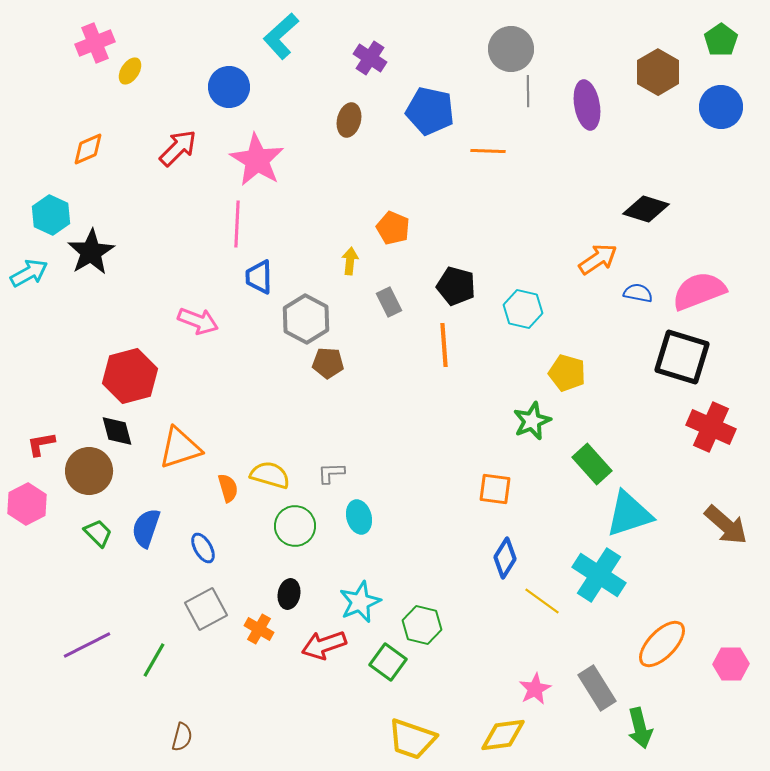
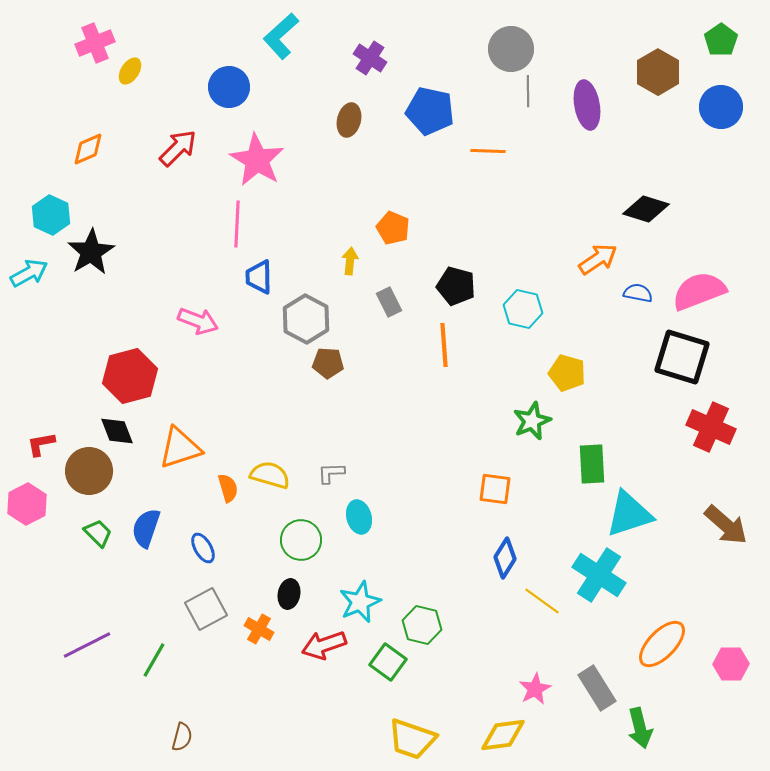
black diamond at (117, 431): rotated 6 degrees counterclockwise
green rectangle at (592, 464): rotated 39 degrees clockwise
green circle at (295, 526): moved 6 px right, 14 px down
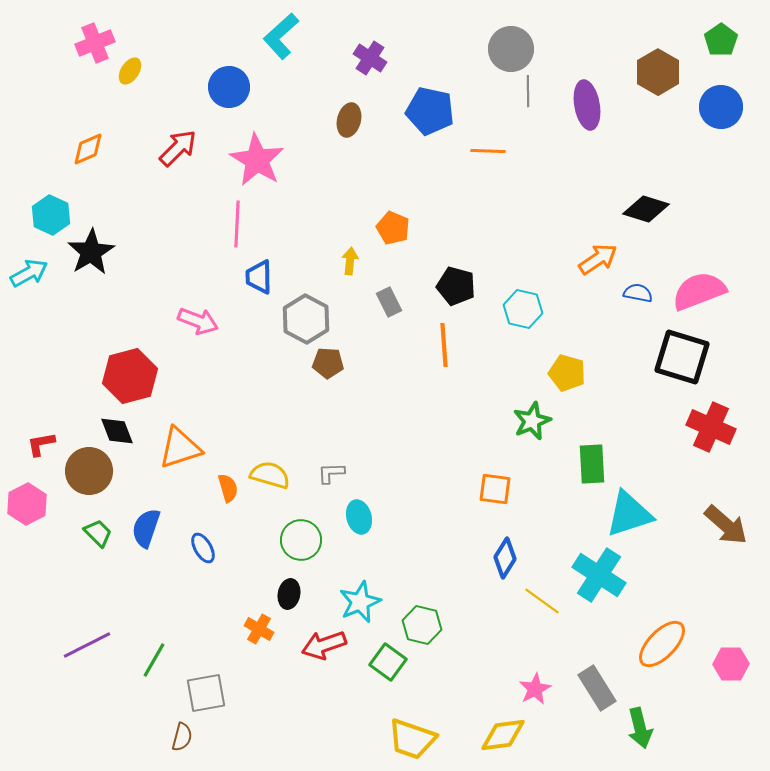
gray square at (206, 609): moved 84 px down; rotated 18 degrees clockwise
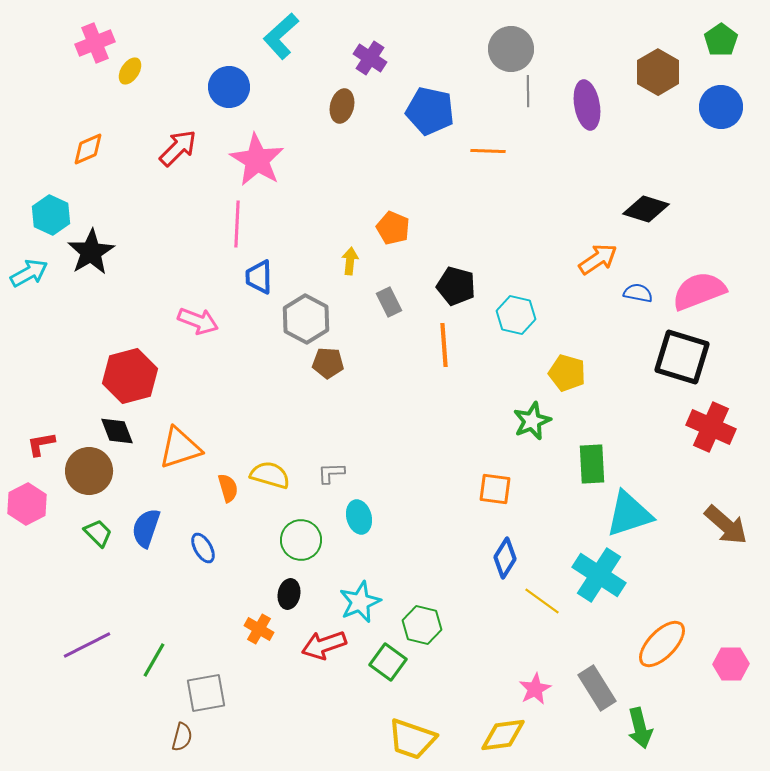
brown ellipse at (349, 120): moved 7 px left, 14 px up
cyan hexagon at (523, 309): moved 7 px left, 6 px down
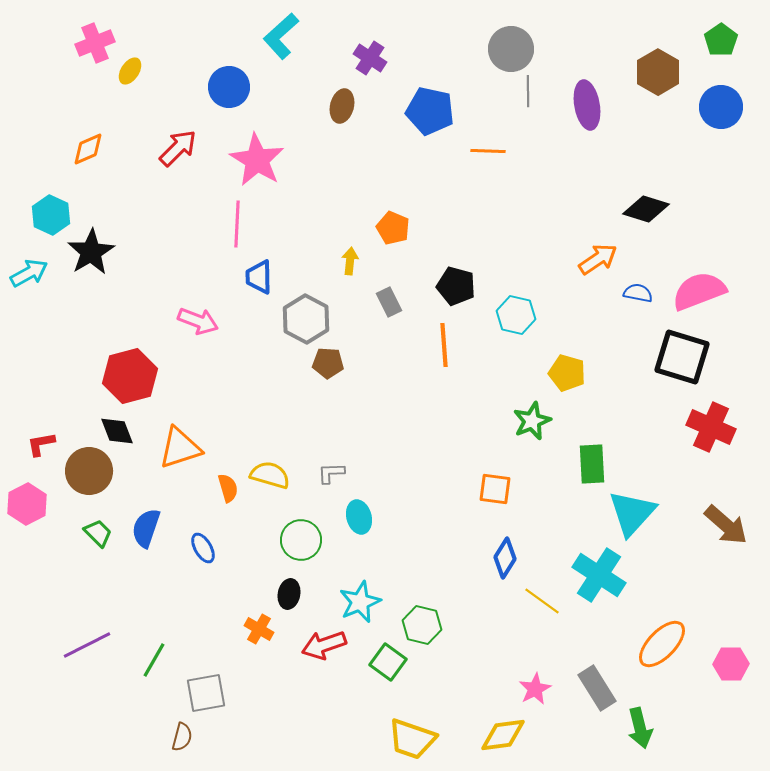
cyan triangle at (629, 514): moved 3 px right, 1 px up; rotated 30 degrees counterclockwise
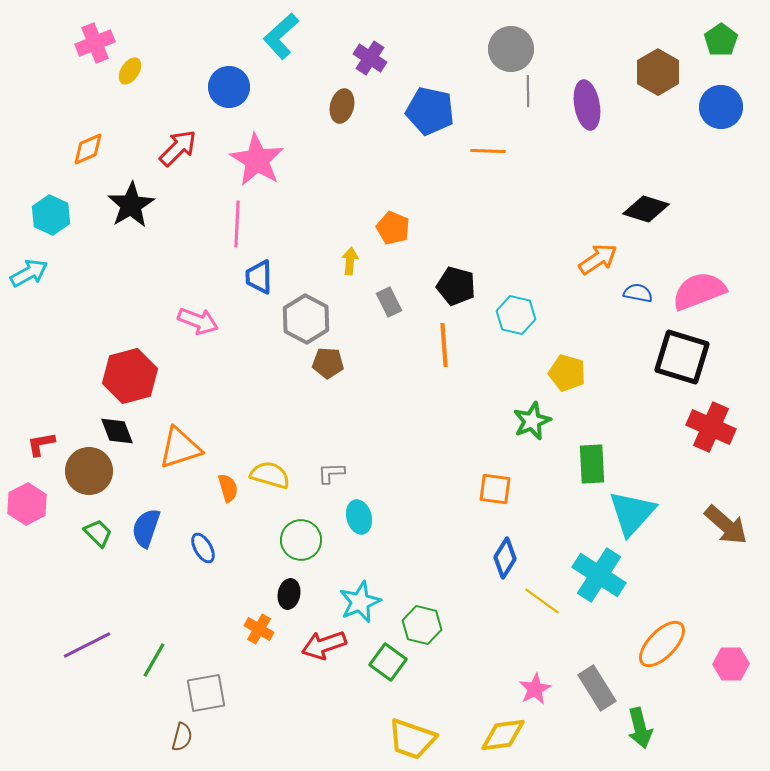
black star at (91, 252): moved 40 px right, 47 px up
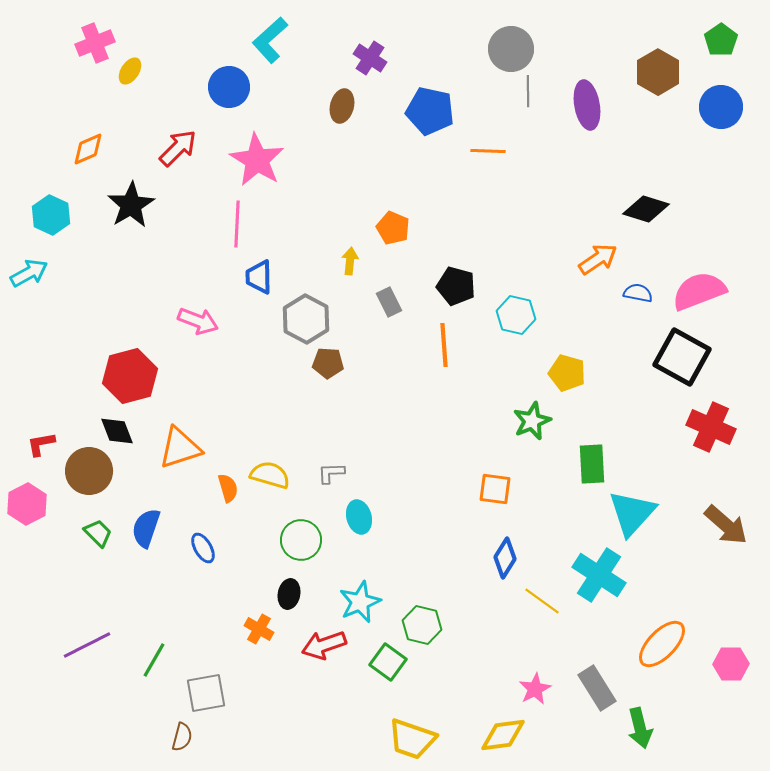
cyan L-shape at (281, 36): moved 11 px left, 4 px down
black square at (682, 357): rotated 12 degrees clockwise
